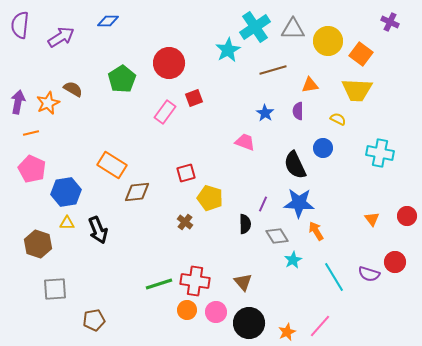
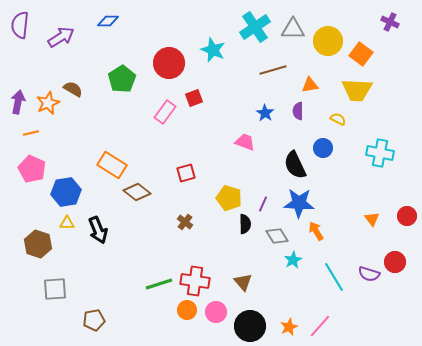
cyan star at (228, 50): moved 15 px left; rotated 20 degrees counterclockwise
brown diamond at (137, 192): rotated 44 degrees clockwise
yellow pentagon at (210, 198): moved 19 px right
black circle at (249, 323): moved 1 px right, 3 px down
orange star at (287, 332): moved 2 px right, 5 px up
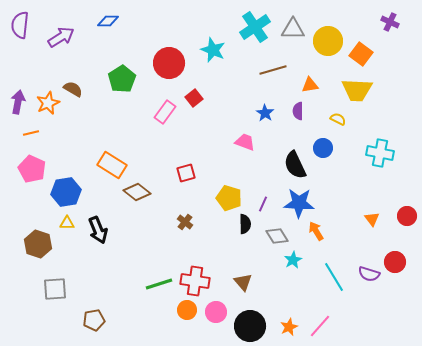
red square at (194, 98): rotated 18 degrees counterclockwise
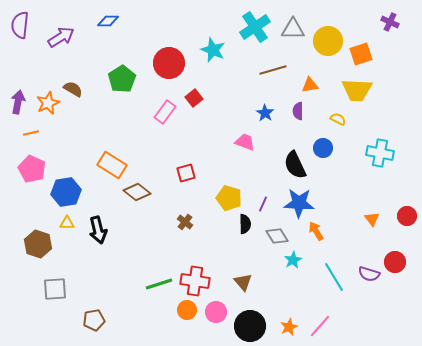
orange square at (361, 54): rotated 35 degrees clockwise
black arrow at (98, 230): rotated 8 degrees clockwise
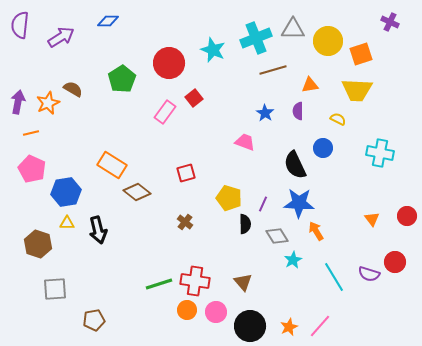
cyan cross at (255, 27): moved 1 px right, 11 px down; rotated 12 degrees clockwise
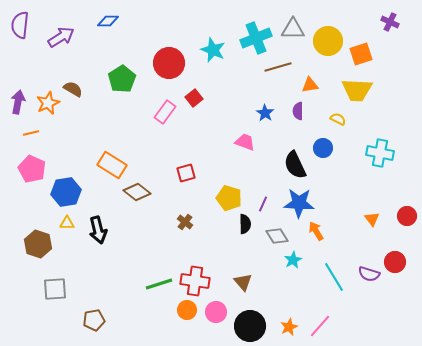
brown line at (273, 70): moved 5 px right, 3 px up
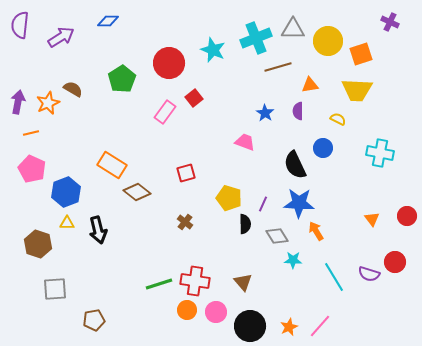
blue hexagon at (66, 192): rotated 12 degrees counterclockwise
cyan star at (293, 260): rotated 30 degrees clockwise
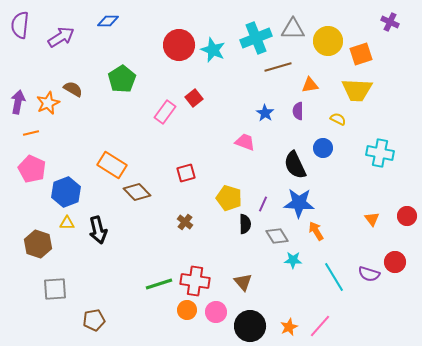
red circle at (169, 63): moved 10 px right, 18 px up
brown diamond at (137, 192): rotated 8 degrees clockwise
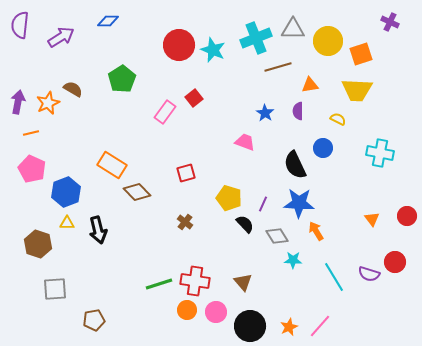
black semicircle at (245, 224): rotated 42 degrees counterclockwise
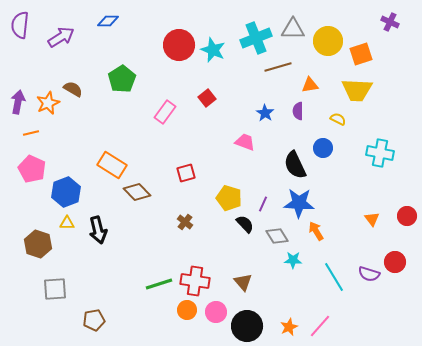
red square at (194, 98): moved 13 px right
black circle at (250, 326): moved 3 px left
